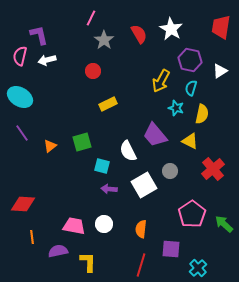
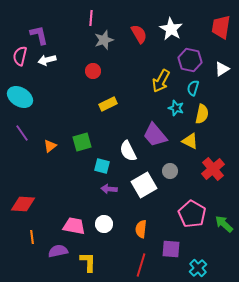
pink line: rotated 21 degrees counterclockwise
gray star: rotated 18 degrees clockwise
white triangle: moved 2 px right, 2 px up
cyan semicircle: moved 2 px right
pink pentagon: rotated 8 degrees counterclockwise
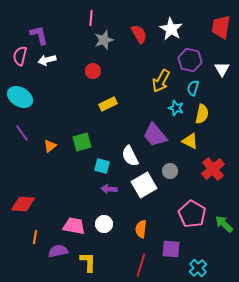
white triangle: rotated 28 degrees counterclockwise
white semicircle: moved 2 px right, 5 px down
orange line: moved 3 px right; rotated 16 degrees clockwise
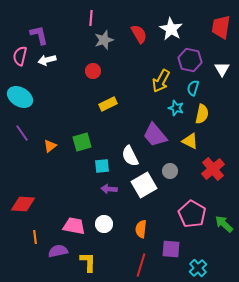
cyan square: rotated 21 degrees counterclockwise
orange line: rotated 16 degrees counterclockwise
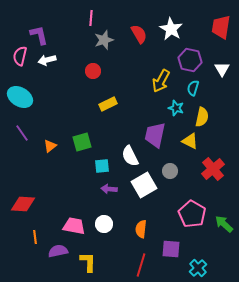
yellow semicircle: moved 3 px down
purple trapezoid: rotated 52 degrees clockwise
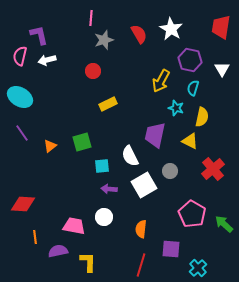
white circle: moved 7 px up
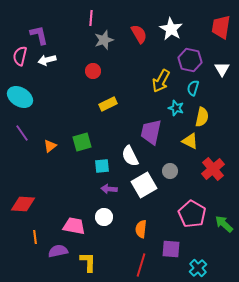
purple trapezoid: moved 4 px left, 3 px up
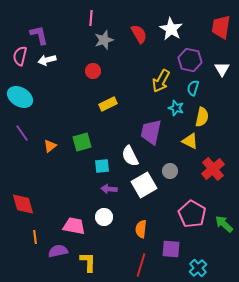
red diamond: rotated 70 degrees clockwise
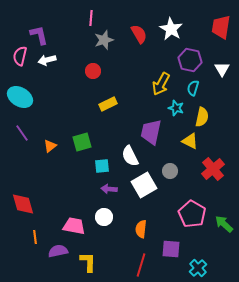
yellow arrow: moved 3 px down
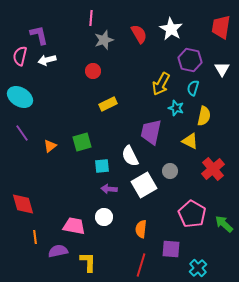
yellow semicircle: moved 2 px right, 1 px up
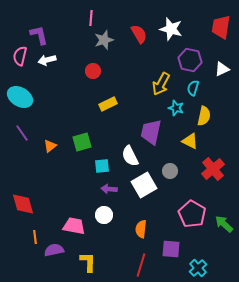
white star: rotated 15 degrees counterclockwise
white triangle: rotated 35 degrees clockwise
white circle: moved 2 px up
purple semicircle: moved 4 px left, 1 px up
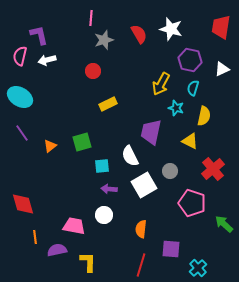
pink pentagon: moved 11 px up; rotated 12 degrees counterclockwise
purple semicircle: moved 3 px right
